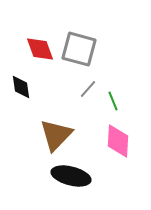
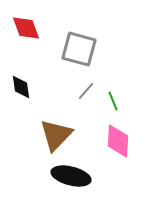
red diamond: moved 14 px left, 21 px up
gray line: moved 2 px left, 2 px down
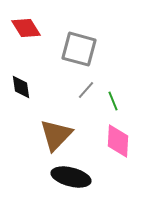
red diamond: rotated 12 degrees counterclockwise
gray line: moved 1 px up
black ellipse: moved 1 px down
